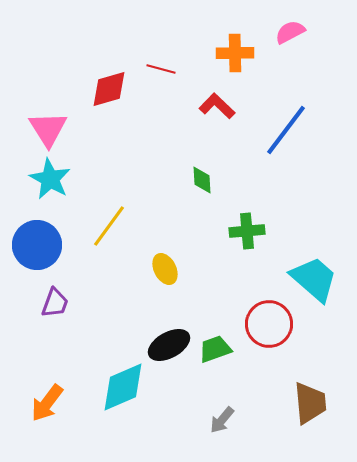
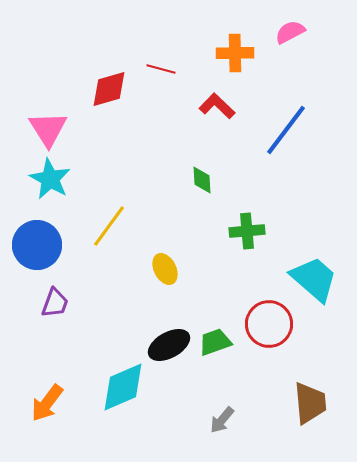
green trapezoid: moved 7 px up
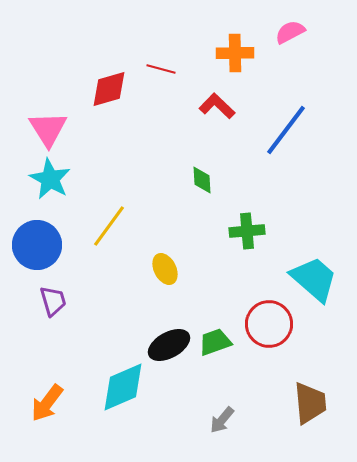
purple trapezoid: moved 2 px left, 2 px up; rotated 36 degrees counterclockwise
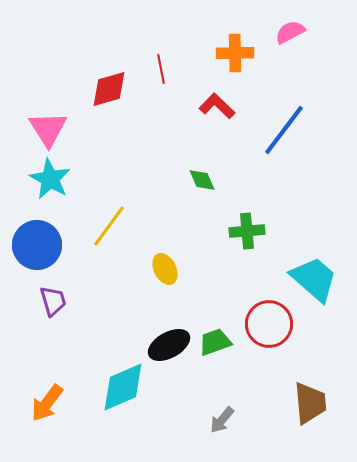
red line: rotated 64 degrees clockwise
blue line: moved 2 px left
green diamond: rotated 20 degrees counterclockwise
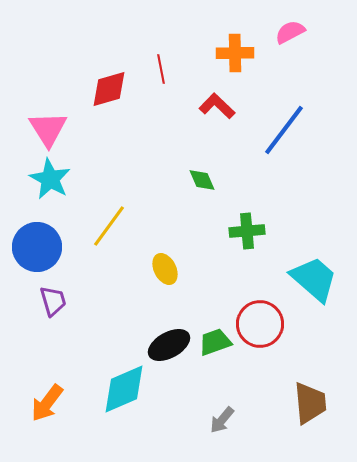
blue circle: moved 2 px down
red circle: moved 9 px left
cyan diamond: moved 1 px right, 2 px down
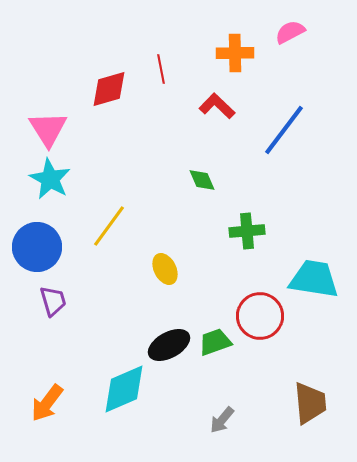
cyan trapezoid: rotated 32 degrees counterclockwise
red circle: moved 8 px up
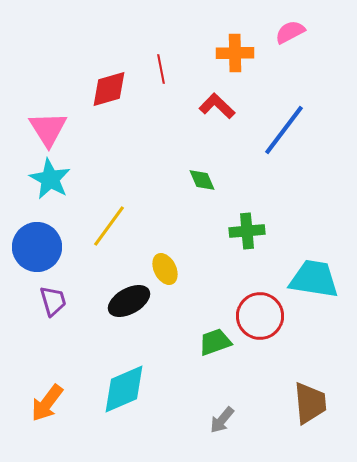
black ellipse: moved 40 px left, 44 px up
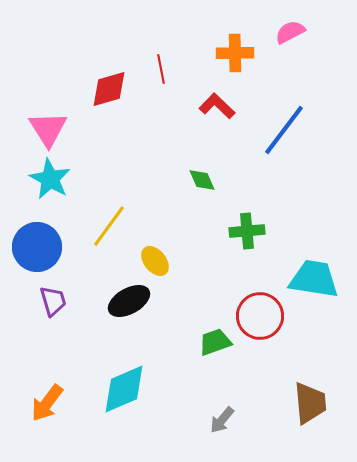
yellow ellipse: moved 10 px left, 8 px up; rotated 12 degrees counterclockwise
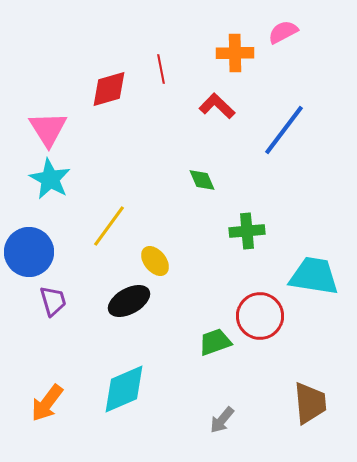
pink semicircle: moved 7 px left
blue circle: moved 8 px left, 5 px down
cyan trapezoid: moved 3 px up
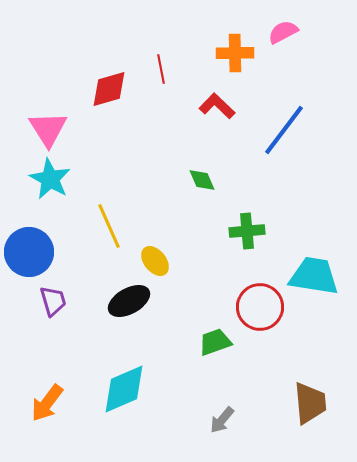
yellow line: rotated 60 degrees counterclockwise
red circle: moved 9 px up
